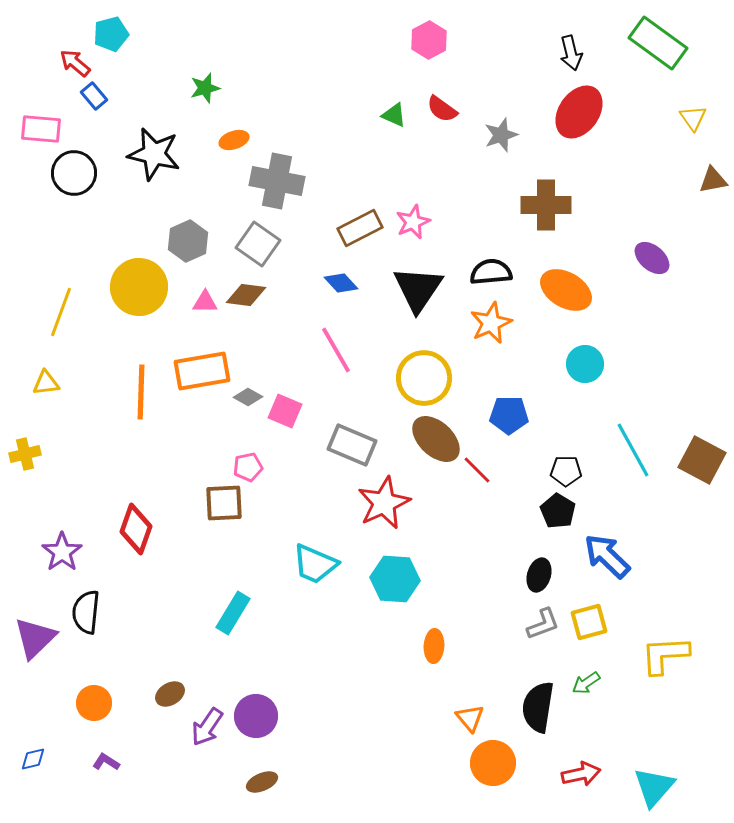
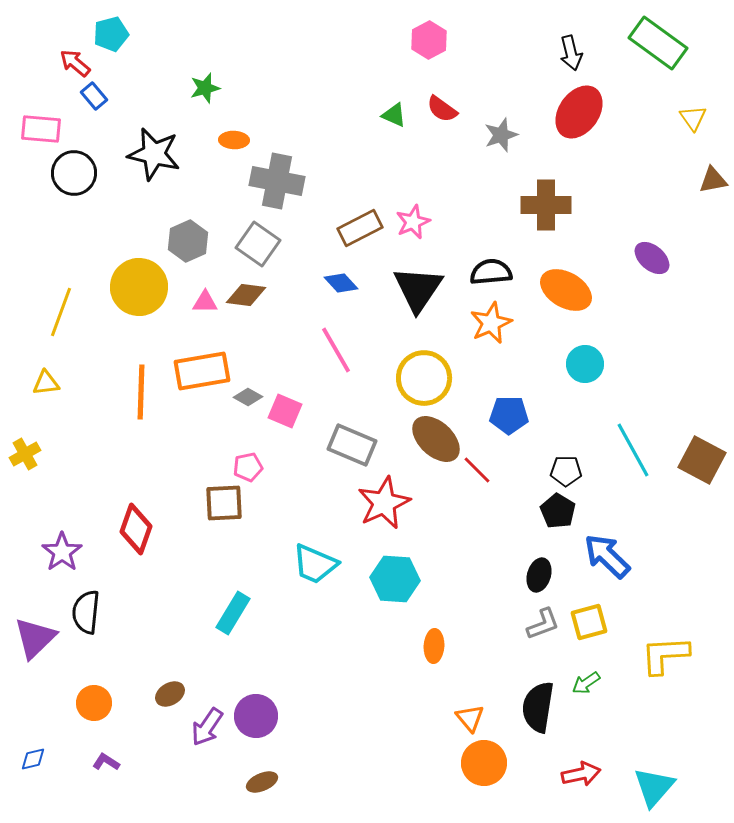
orange ellipse at (234, 140): rotated 20 degrees clockwise
yellow cross at (25, 454): rotated 16 degrees counterclockwise
orange circle at (493, 763): moved 9 px left
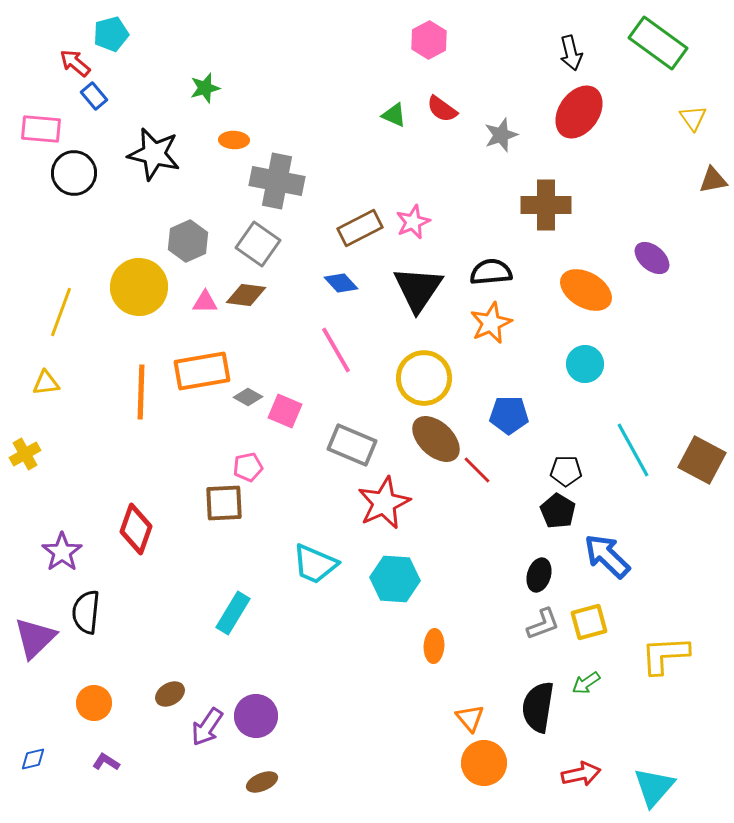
orange ellipse at (566, 290): moved 20 px right
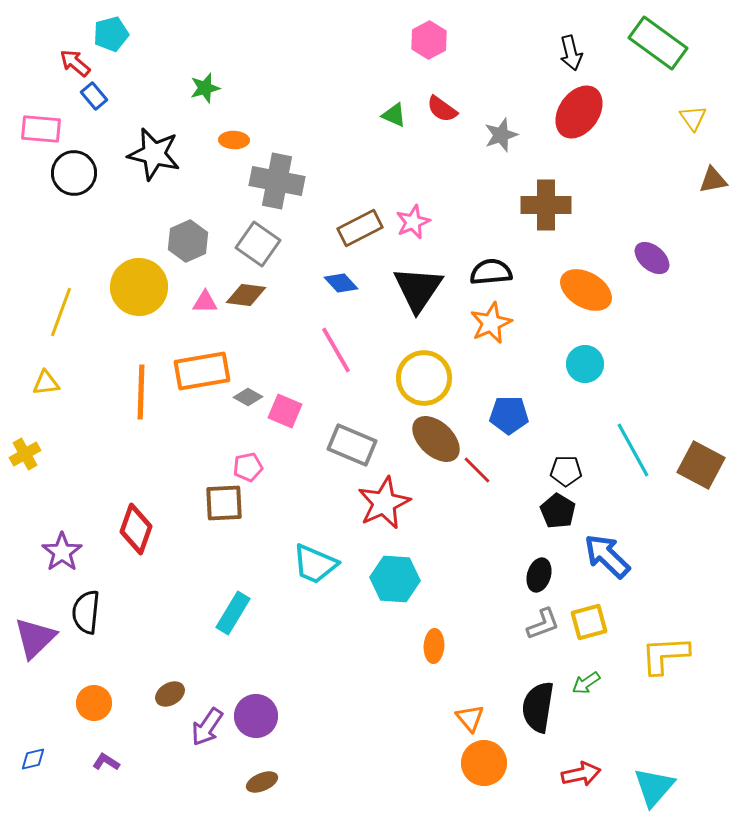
brown square at (702, 460): moved 1 px left, 5 px down
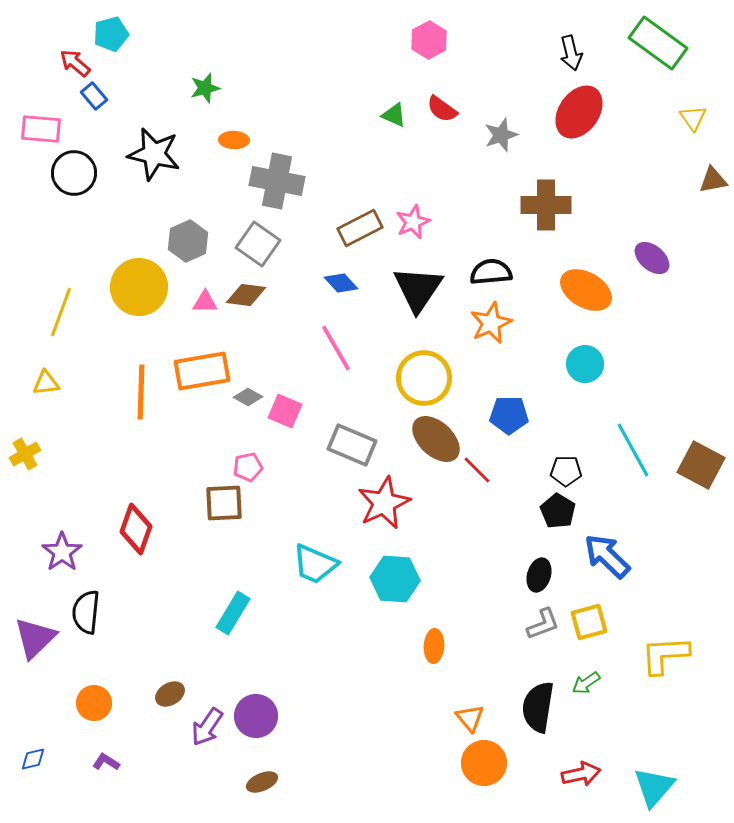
pink line at (336, 350): moved 2 px up
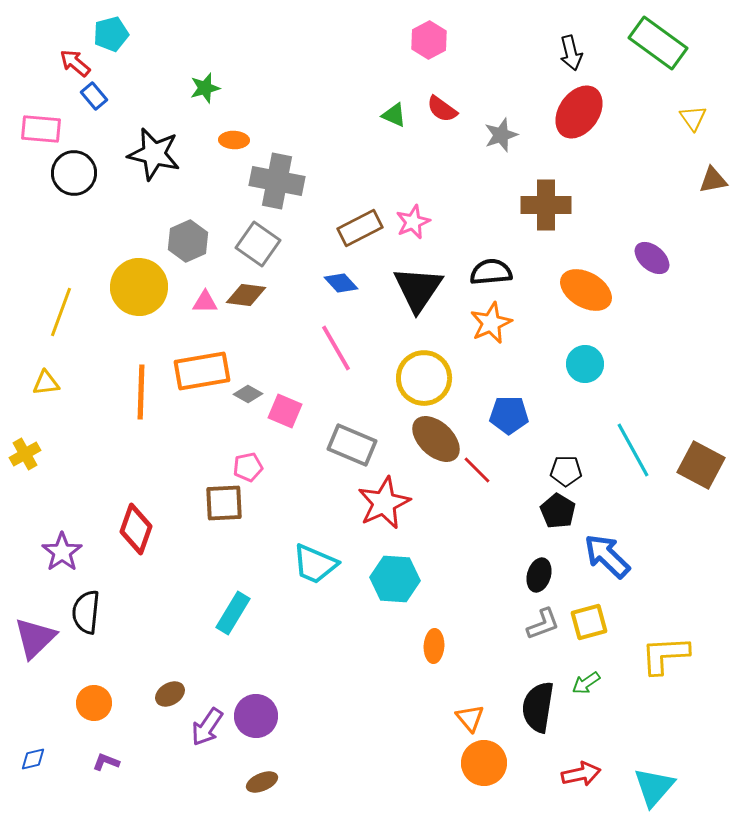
gray diamond at (248, 397): moved 3 px up
purple L-shape at (106, 762): rotated 12 degrees counterclockwise
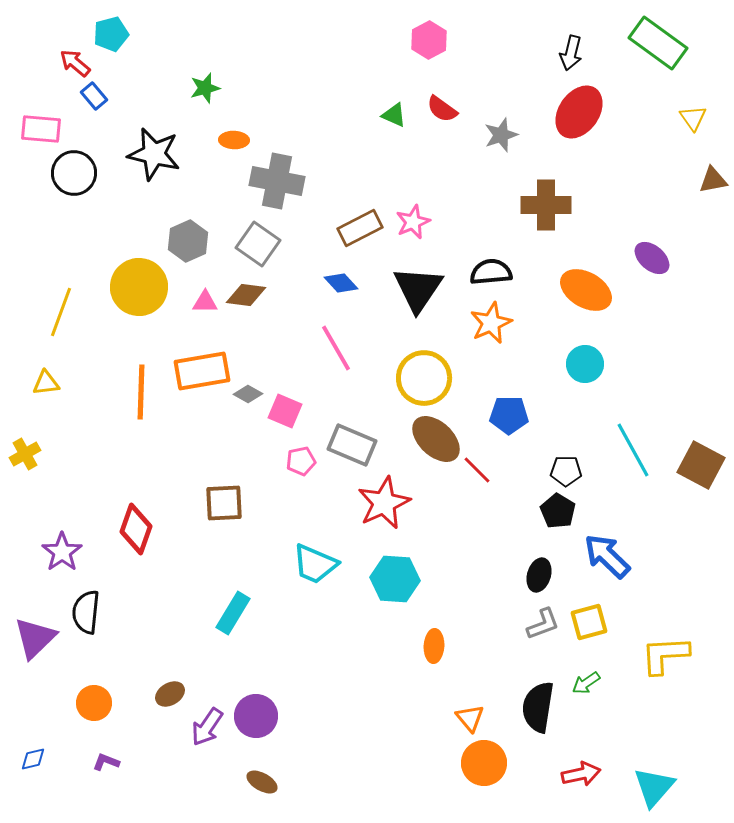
black arrow at (571, 53): rotated 28 degrees clockwise
pink pentagon at (248, 467): moved 53 px right, 6 px up
brown ellipse at (262, 782): rotated 52 degrees clockwise
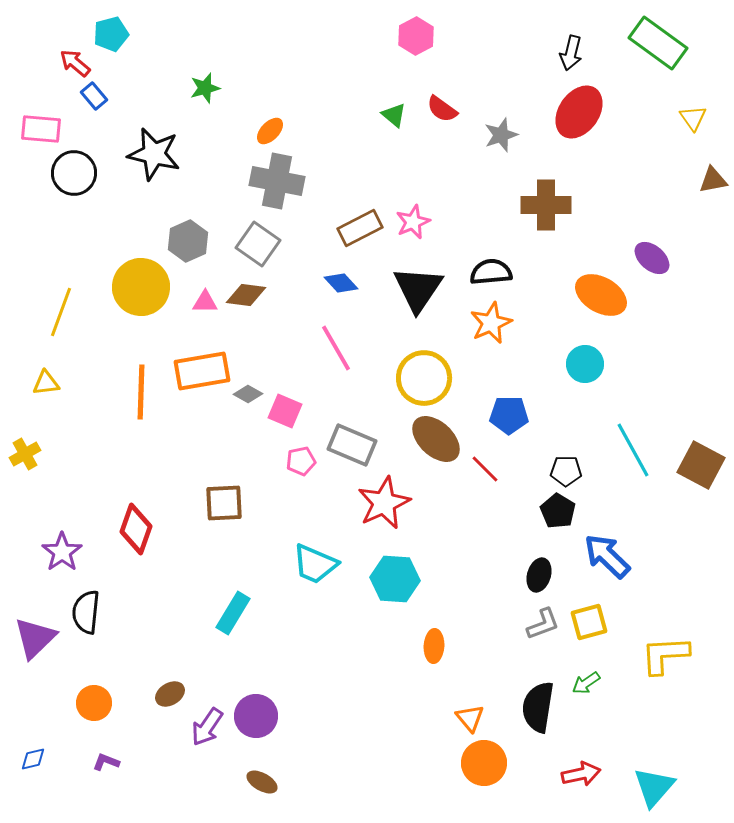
pink hexagon at (429, 40): moved 13 px left, 4 px up
green triangle at (394, 115): rotated 16 degrees clockwise
orange ellipse at (234, 140): moved 36 px right, 9 px up; rotated 48 degrees counterclockwise
yellow circle at (139, 287): moved 2 px right
orange ellipse at (586, 290): moved 15 px right, 5 px down
red line at (477, 470): moved 8 px right, 1 px up
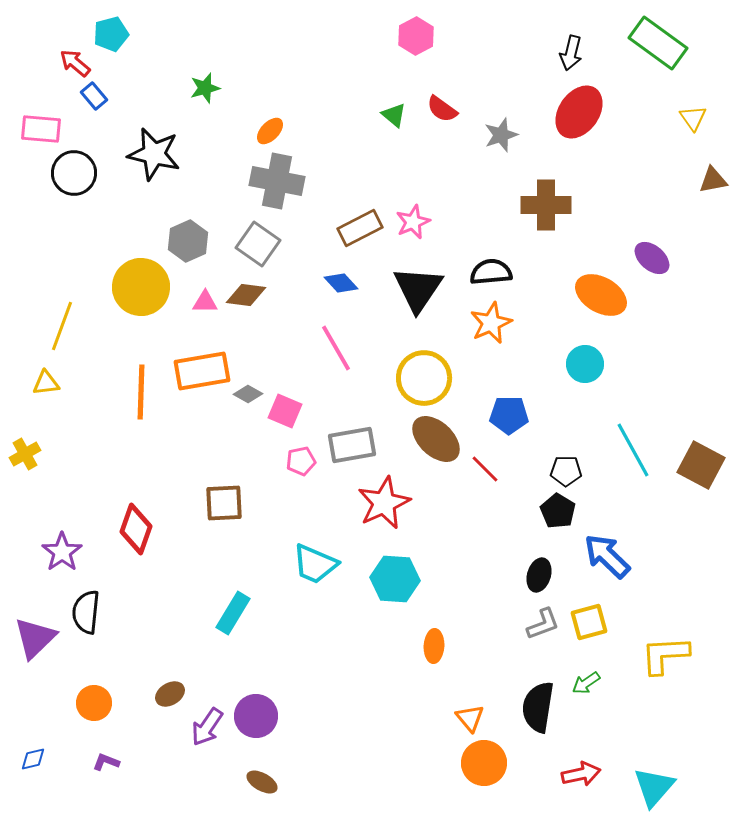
yellow line at (61, 312): moved 1 px right, 14 px down
gray rectangle at (352, 445): rotated 33 degrees counterclockwise
